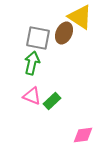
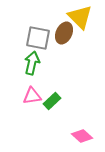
yellow triangle: rotated 12 degrees clockwise
pink triangle: rotated 30 degrees counterclockwise
pink diamond: moved 1 px left, 1 px down; rotated 50 degrees clockwise
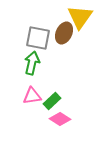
yellow triangle: rotated 20 degrees clockwise
pink diamond: moved 22 px left, 17 px up; rotated 10 degrees counterclockwise
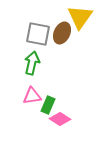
brown ellipse: moved 2 px left
gray square: moved 4 px up
green rectangle: moved 4 px left, 4 px down; rotated 24 degrees counterclockwise
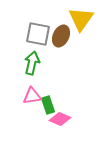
yellow triangle: moved 1 px right, 2 px down
brown ellipse: moved 1 px left, 3 px down
green rectangle: rotated 42 degrees counterclockwise
pink diamond: rotated 10 degrees counterclockwise
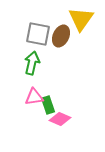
pink triangle: moved 2 px right, 1 px down
